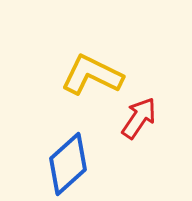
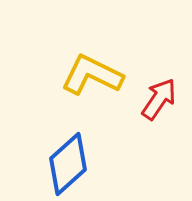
red arrow: moved 20 px right, 19 px up
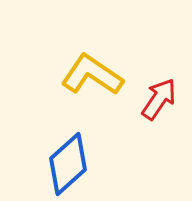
yellow L-shape: rotated 8 degrees clockwise
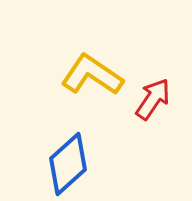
red arrow: moved 6 px left
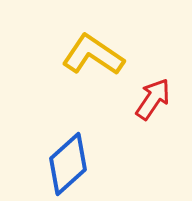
yellow L-shape: moved 1 px right, 20 px up
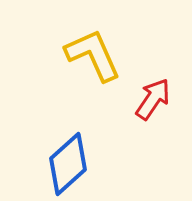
yellow L-shape: rotated 32 degrees clockwise
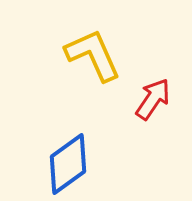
blue diamond: rotated 6 degrees clockwise
